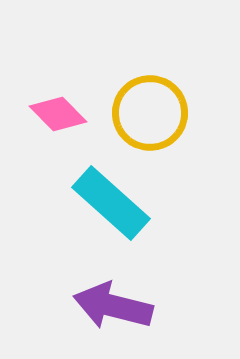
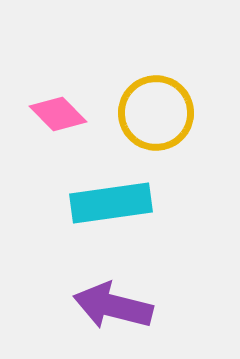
yellow circle: moved 6 px right
cyan rectangle: rotated 50 degrees counterclockwise
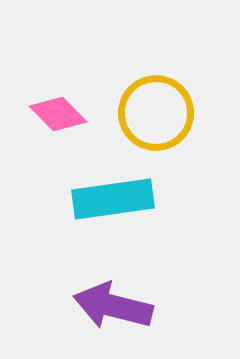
cyan rectangle: moved 2 px right, 4 px up
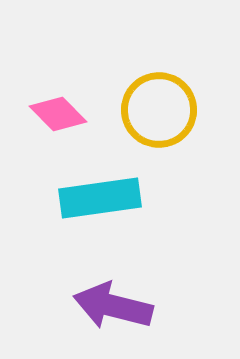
yellow circle: moved 3 px right, 3 px up
cyan rectangle: moved 13 px left, 1 px up
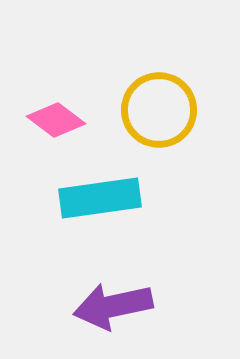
pink diamond: moved 2 px left, 6 px down; rotated 8 degrees counterclockwise
purple arrow: rotated 26 degrees counterclockwise
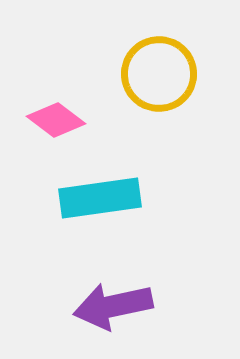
yellow circle: moved 36 px up
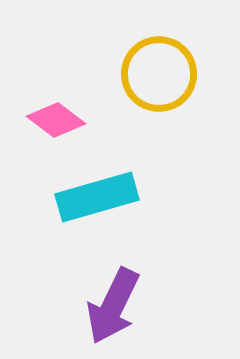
cyan rectangle: moved 3 px left, 1 px up; rotated 8 degrees counterclockwise
purple arrow: rotated 52 degrees counterclockwise
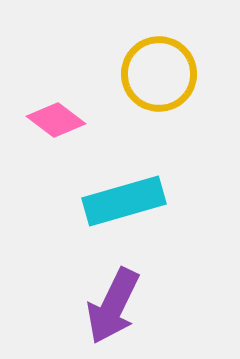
cyan rectangle: moved 27 px right, 4 px down
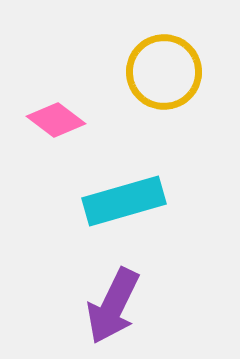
yellow circle: moved 5 px right, 2 px up
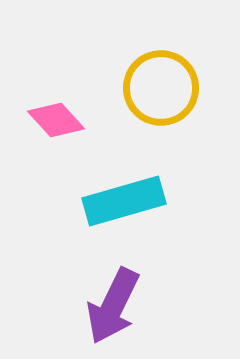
yellow circle: moved 3 px left, 16 px down
pink diamond: rotated 10 degrees clockwise
